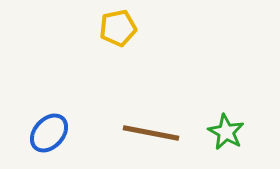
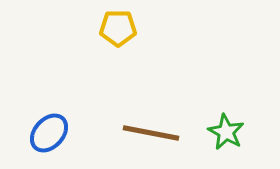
yellow pentagon: rotated 12 degrees clockwise
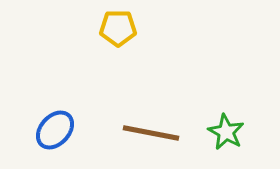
blue ellipse: moved 6 px right, 3 px up
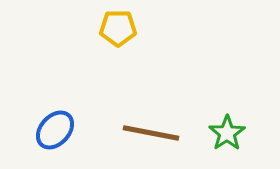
green star: moved 1 px right, 1 px down; rotated 9 degrees clockwise
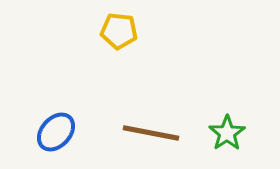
yellow pentagon: moved 1 px right, 3 px down; rotated 6 degrees clockwise
blue ellipse: moved 1 px right, 2 px down
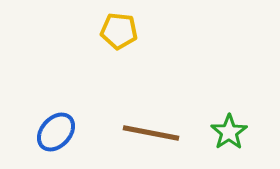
green star: moved 2 px right, 1 px up
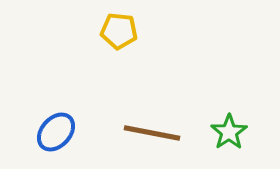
brown line: moved 1 px right
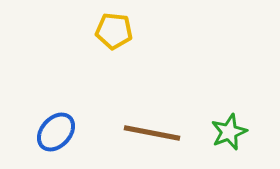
yellow pentagon: moved 5 px left
green star: rotated 12 degrees clockwise
